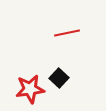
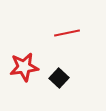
red star: moved 6 px left, 22 px up
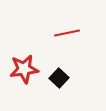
red star: moved 2 px down
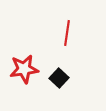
red line: rotated 70 degrees counterclockwise
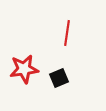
black square: rotated 24 degrees clockwise
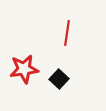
black square: moved 1 px down; rotated 24 degrees counterclockwise
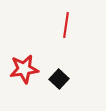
red line: moved 1 px left, 8 px up
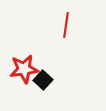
black square: moved 16 px left, 1 px down
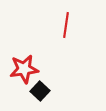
black square: moved 3 px left, 11 px down
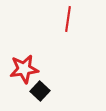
red line: moved 2 px right, 6 px up
